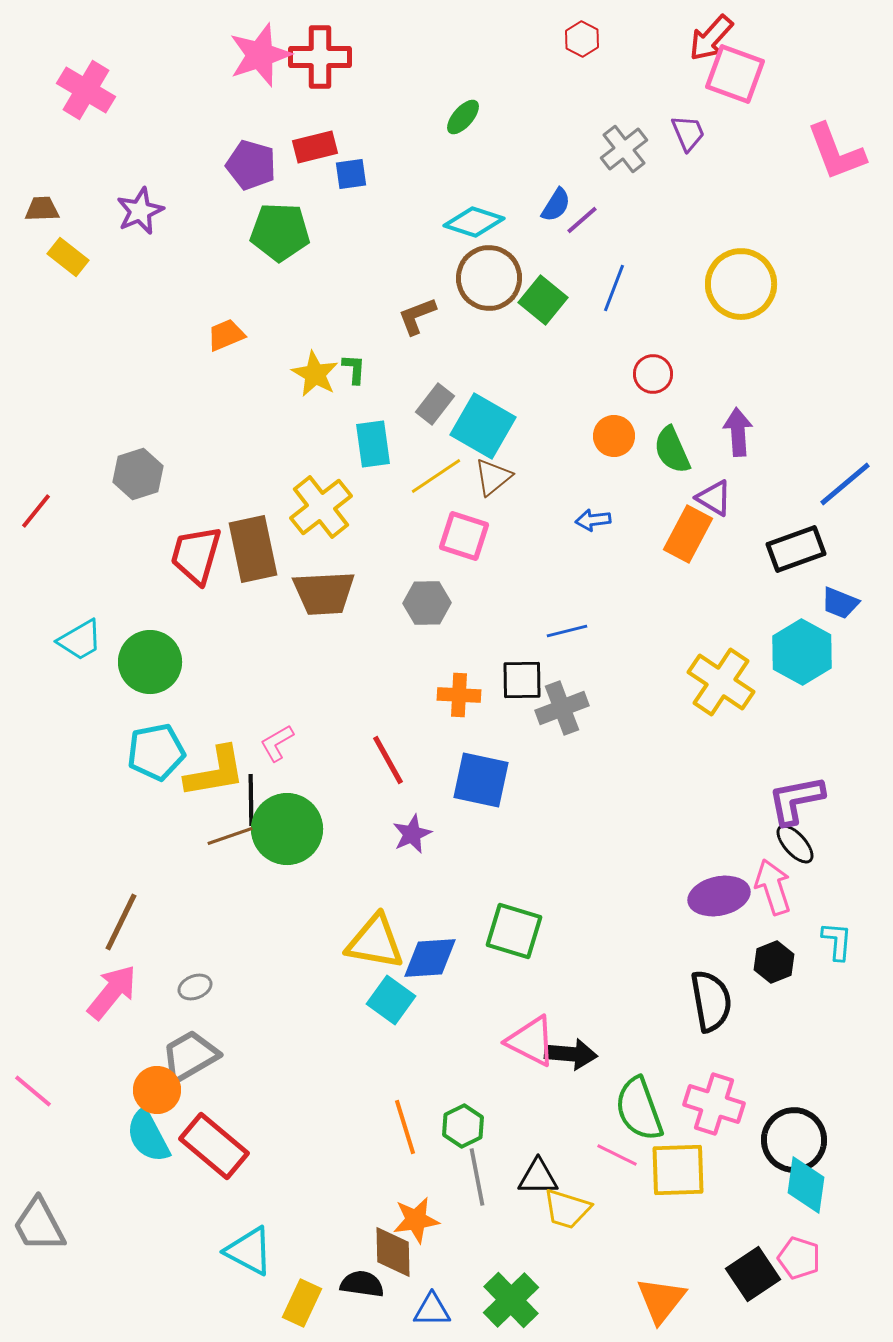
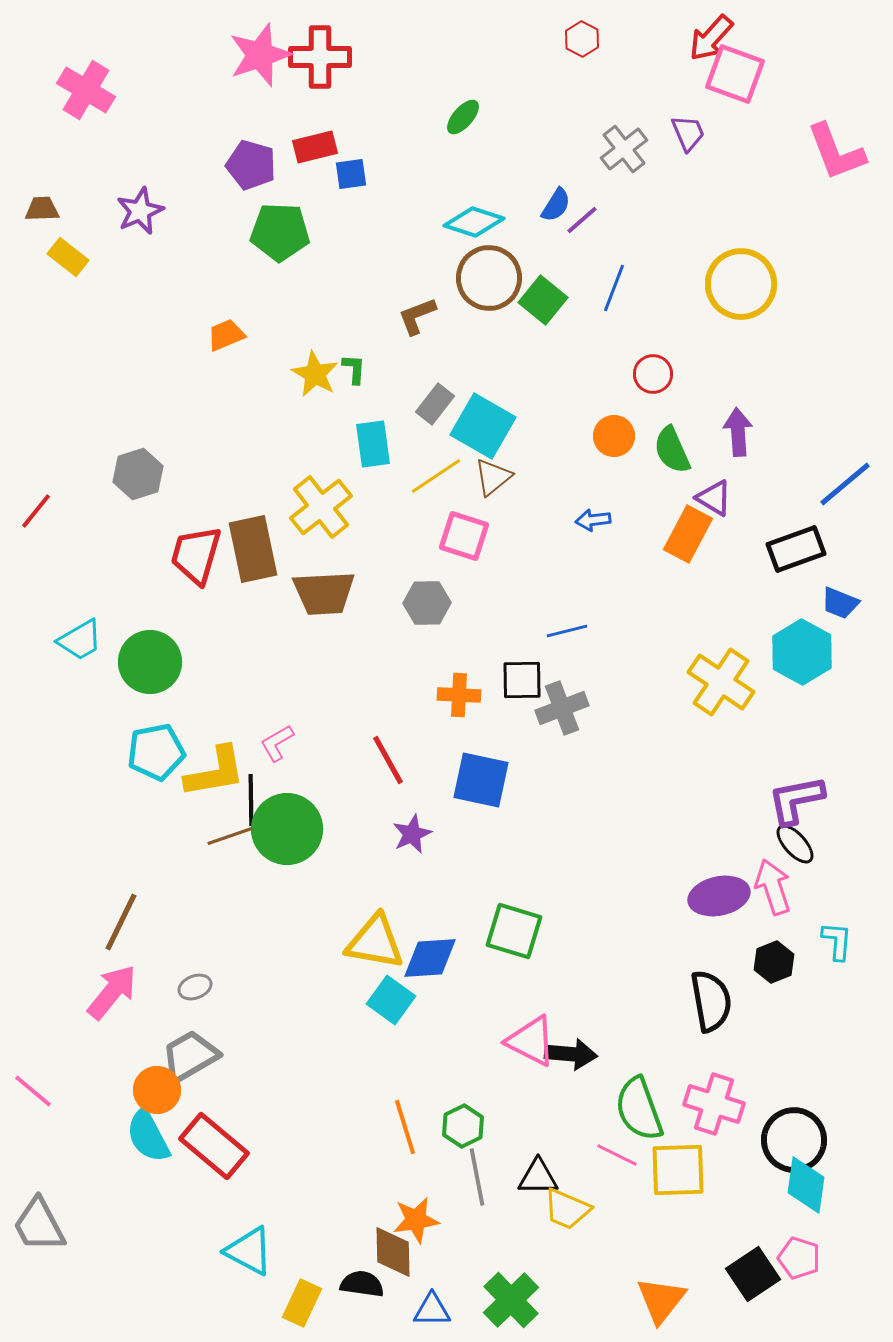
yellow trapezoid at (567, 1209): rotated 6 degrees clockwise
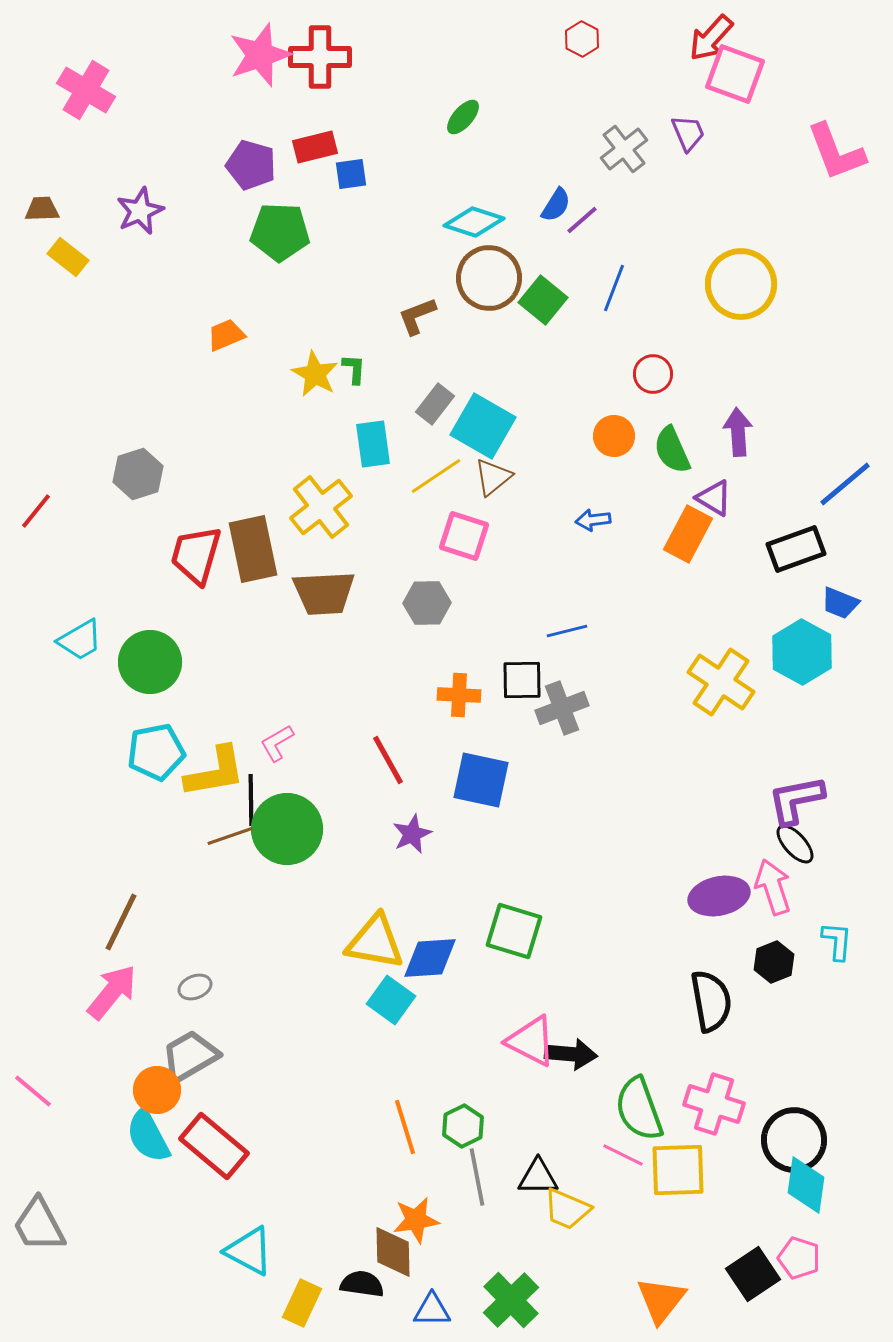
pink line at (617, 1155): moved 6 px right
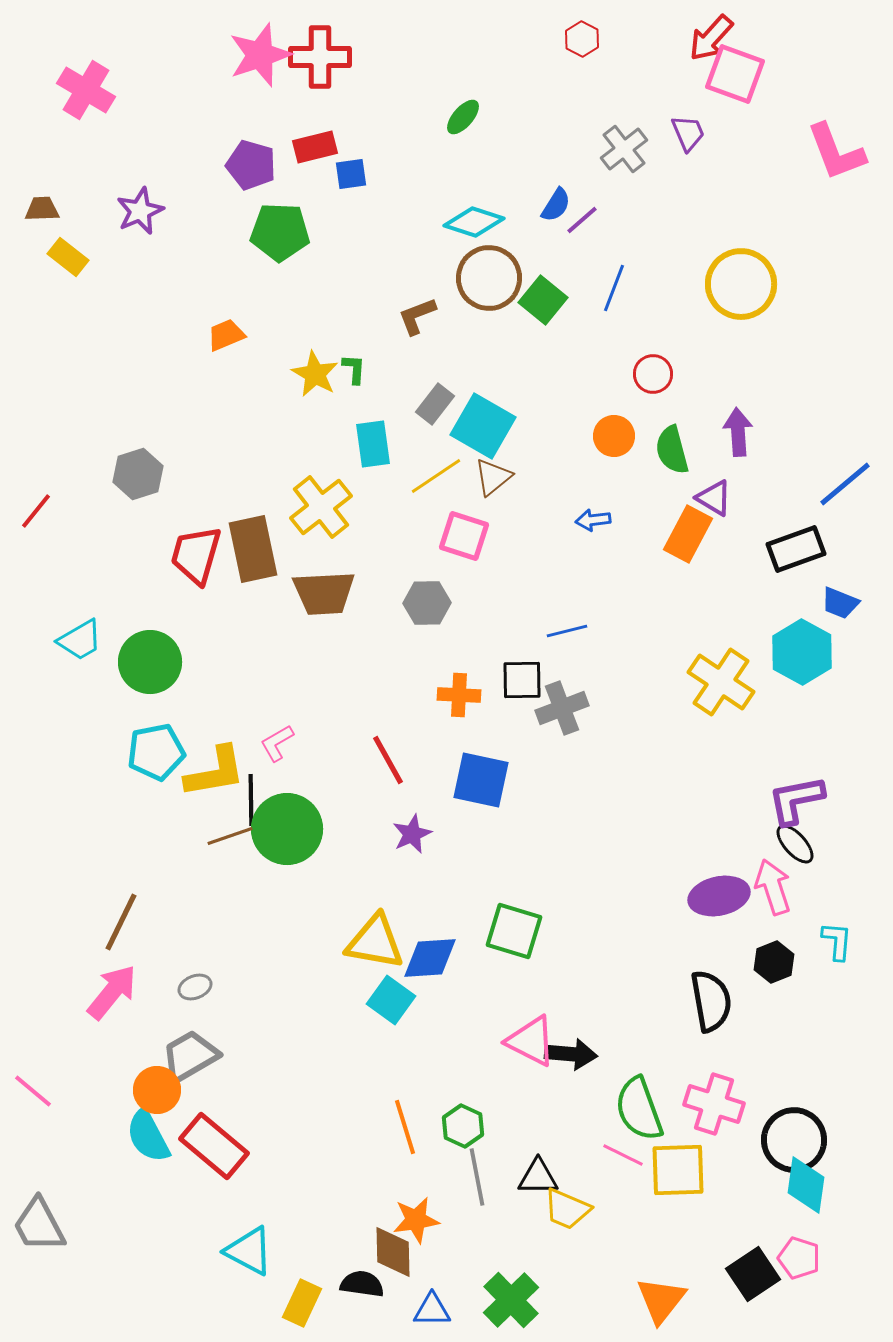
green semicircle at (672, 450): rotated 9 degrees clockwise
green hexagon at (463, 1126): rotated 9 degrees counterclockwise
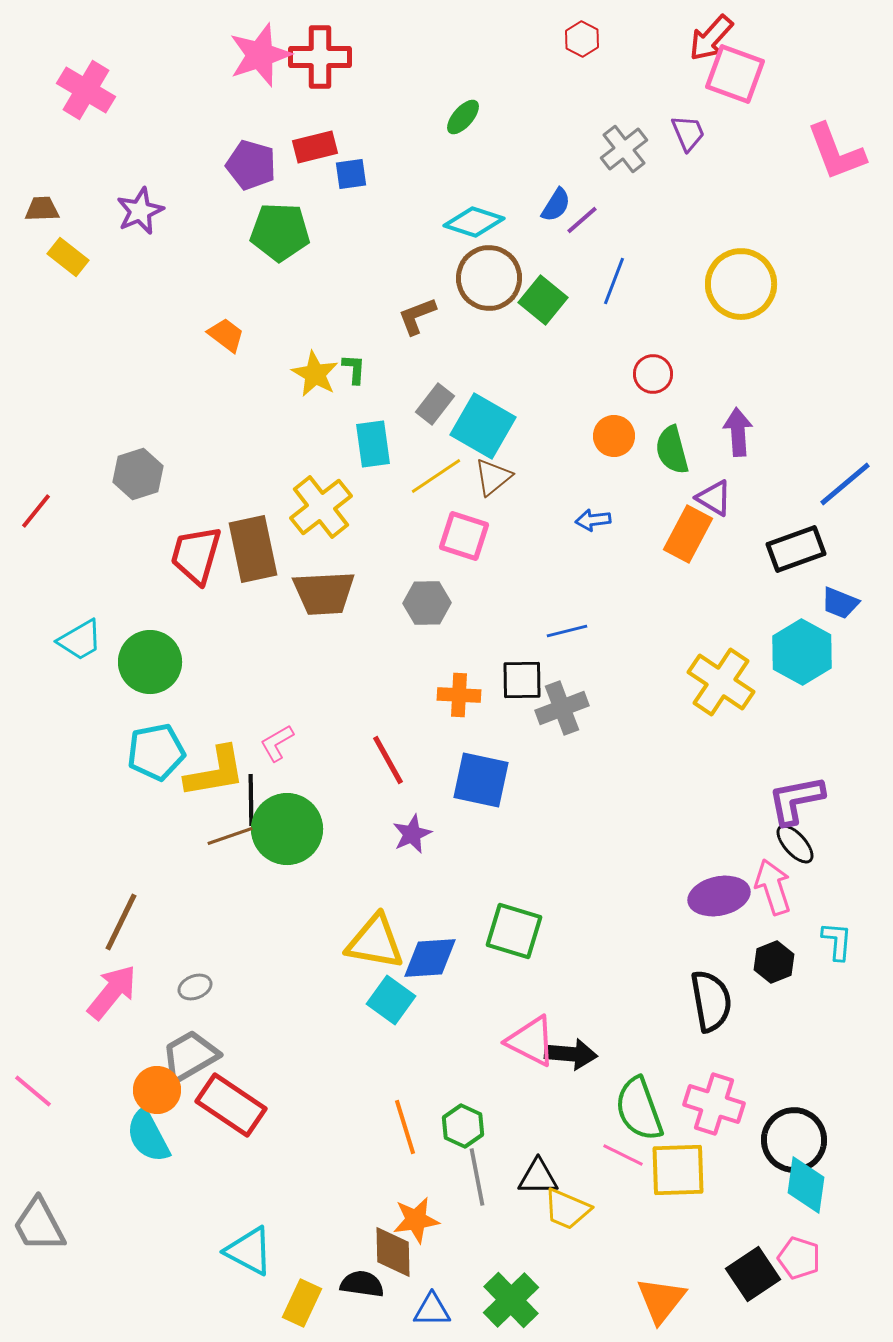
blue line at (614, 288): moved 7 px up
orange trapezoid at (226, 335): rotated 60 degrees clockwise
red rectangle at (214, 1146): moved 17 px right, 41 px up; rotated 6 degrees counterclockwise
